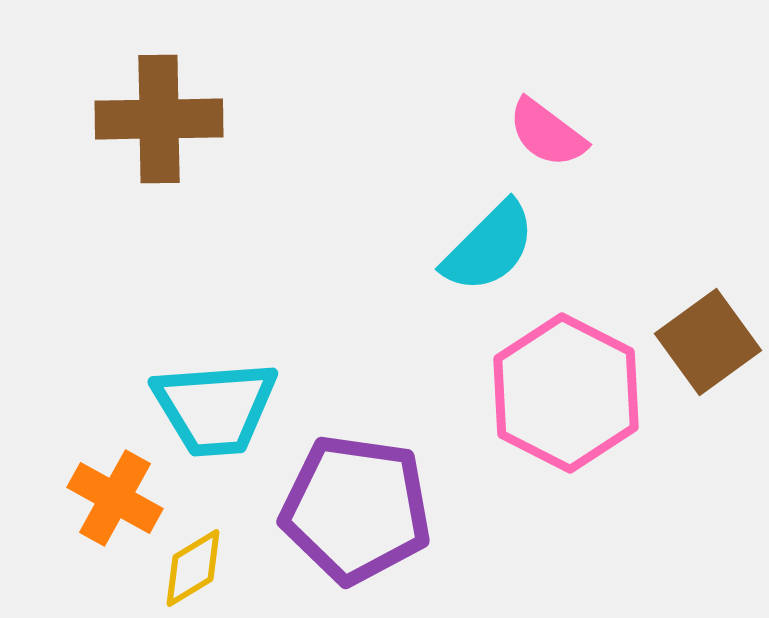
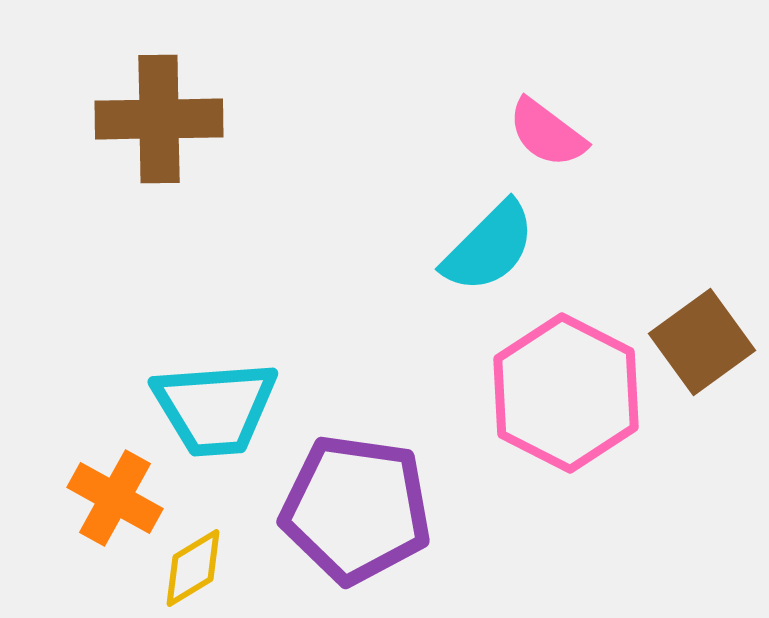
brown square: moved 6 px left
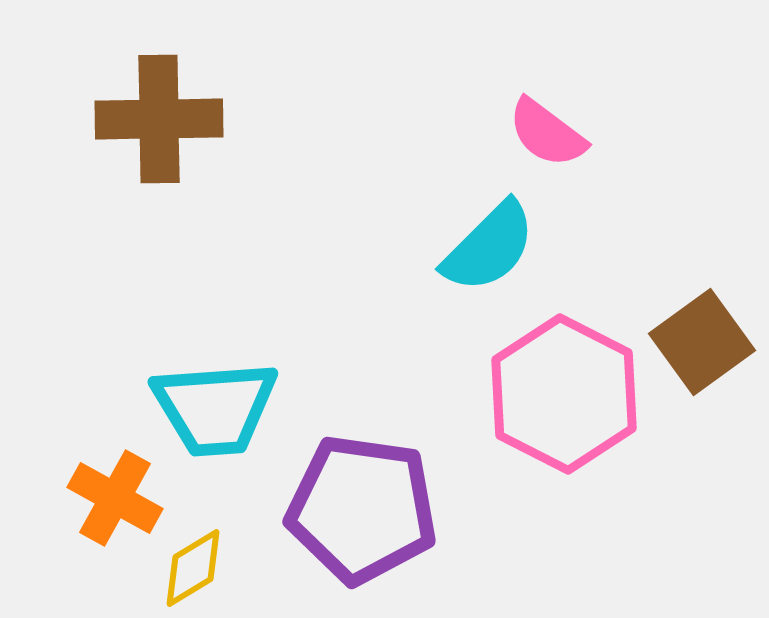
pink hexagon: moved 2 px left, 1 px down
purple pentagon: moved 6 px right
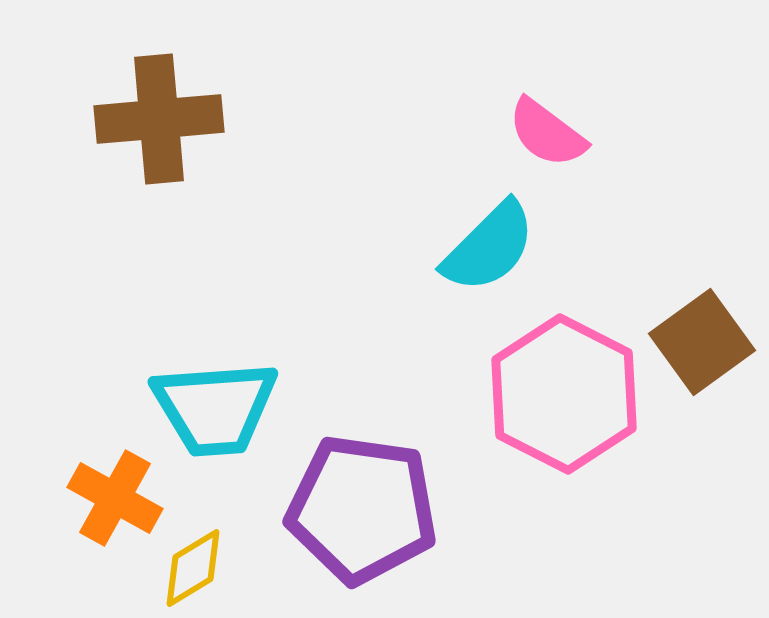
brown cross: rotated 4 degrees counterclockwise
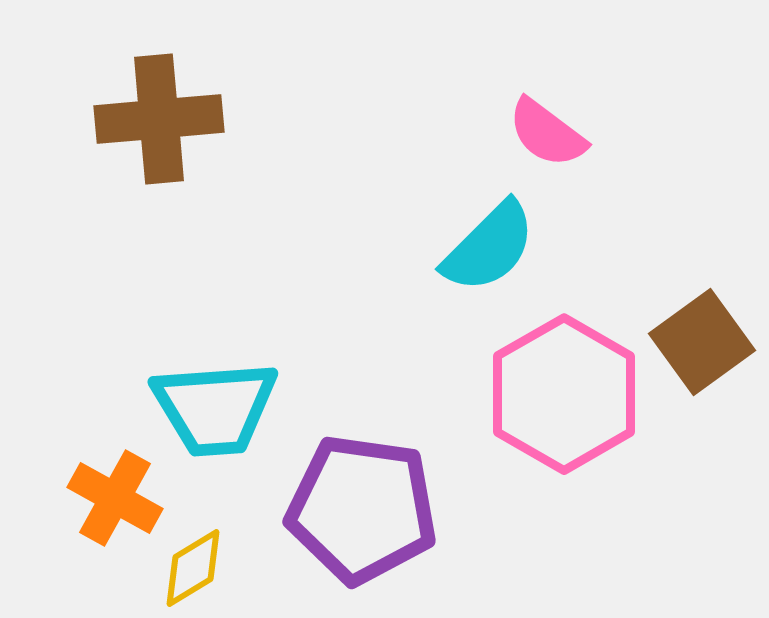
pink hexagon: rotated 3 degrees clockwise
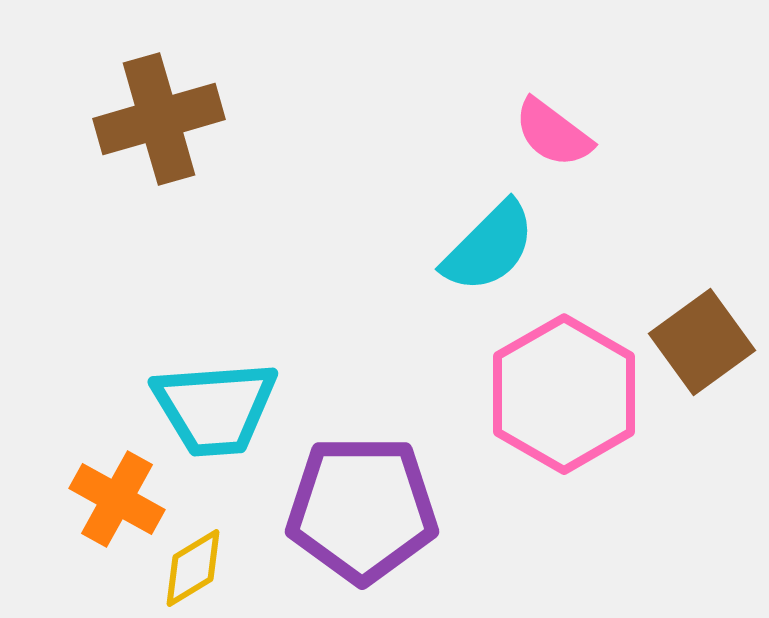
brown cross: rotated 11 degrees counterclockwise
pink semicircle: moved 6 px right
orange cross: moved 2 px right, 1 px down
purple pentagon: rotated 8 degrees counterclockwise
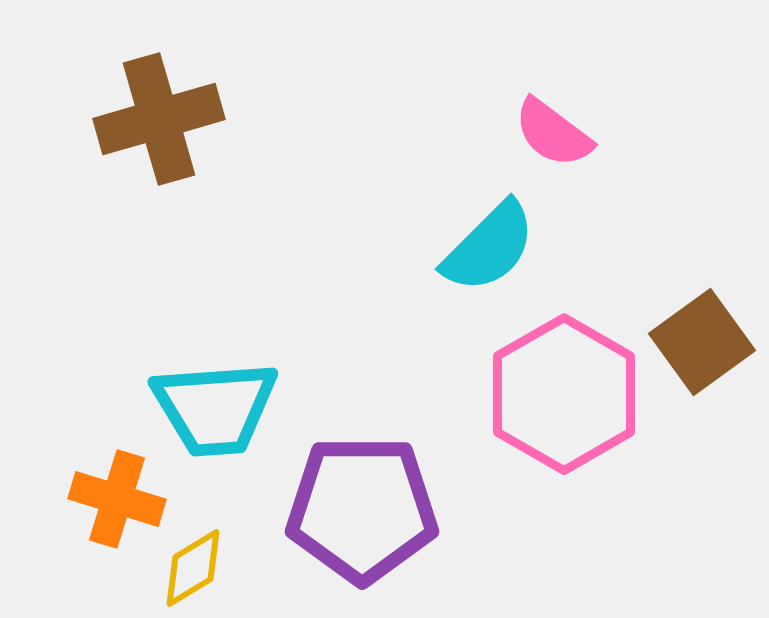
orange cross: rotated 12 degrees counterclockwise
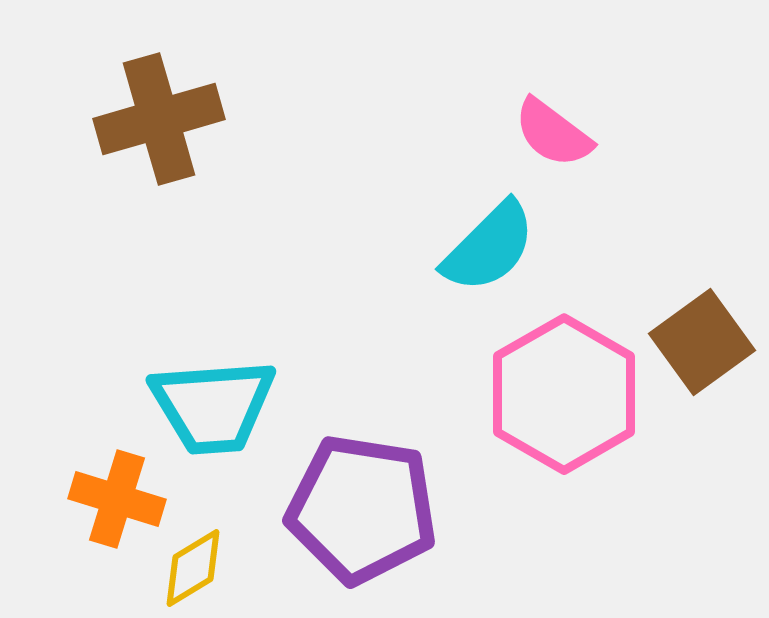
cyan trapezoid: moved 2 px left, 2 px up
purple pentagon: rotated 9 degrees clockwise
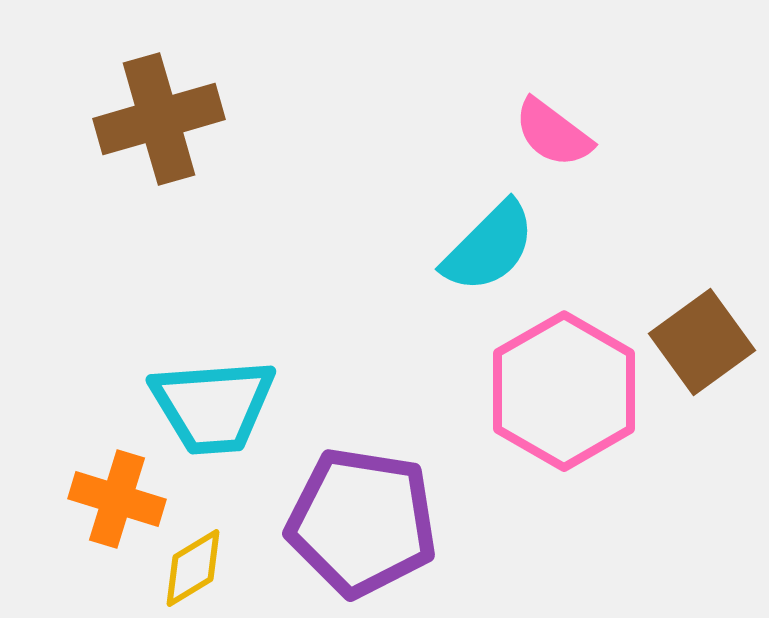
pink hexagon: moved 3 px up
purple pentagon: moved 13 px down
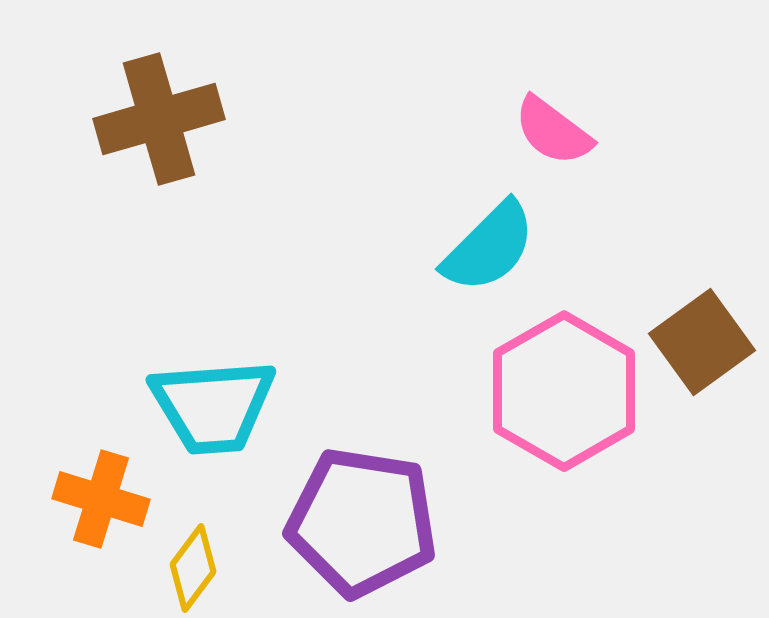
pink semicircle: moved 2 px up
orange cross: moved 16 px left
yellow diamond: rotated 22 degrees counterclockwise
